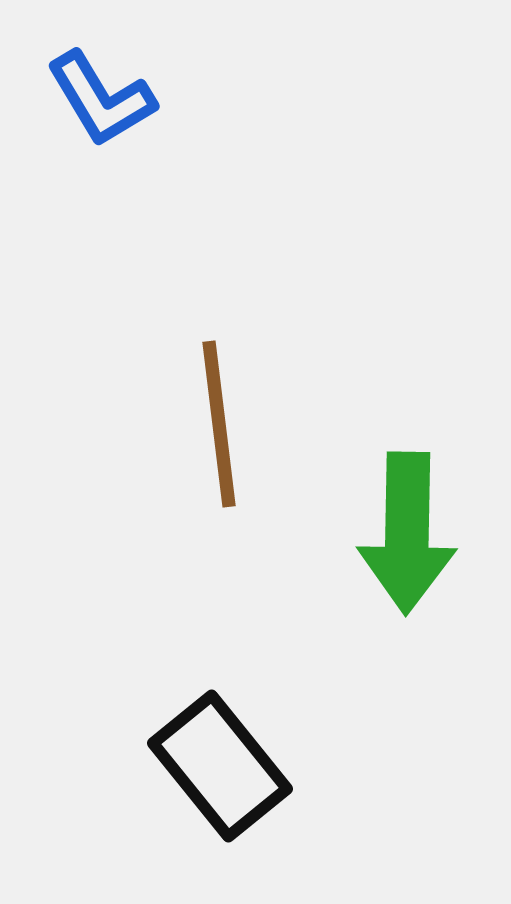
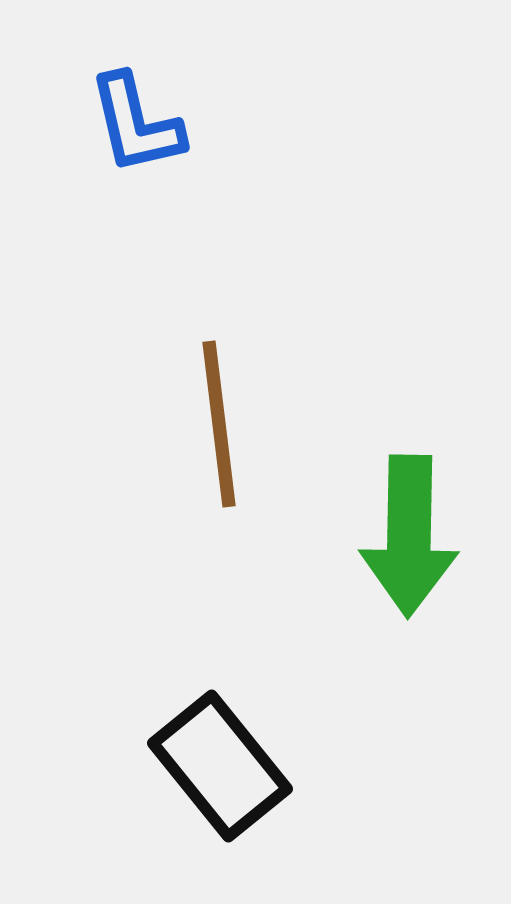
blue L-shape: moved 35 px right, 25 px down; rotated 18 degrees clockwise
green arrow: moved 2 px right, 3 px down
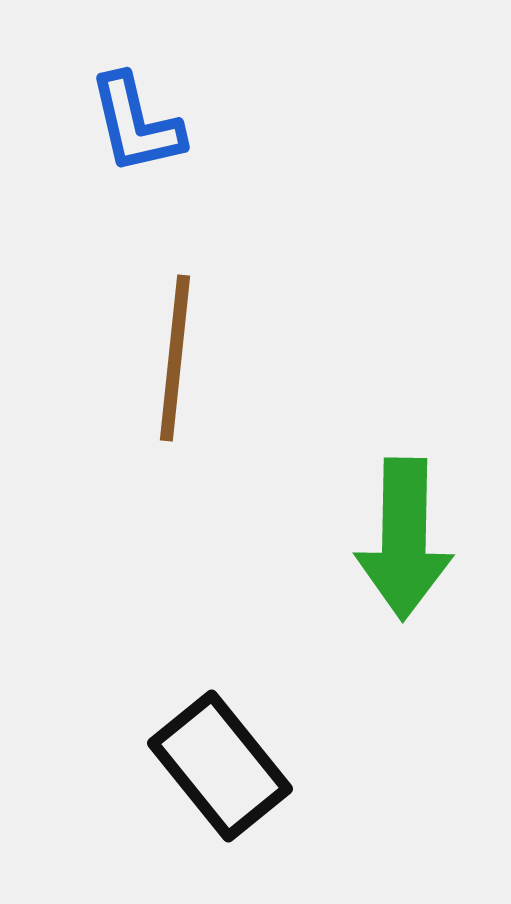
brown line: moved 44 px left, 66 px up; rotated 13 degrees clockwise
green arrow: moved 5 px left, 3 px down
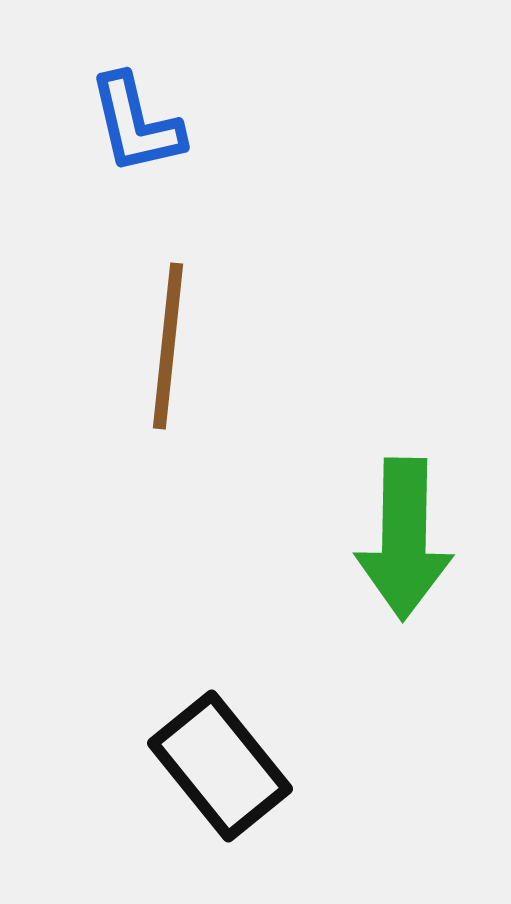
brown line: moved 7 px left, 12 px up
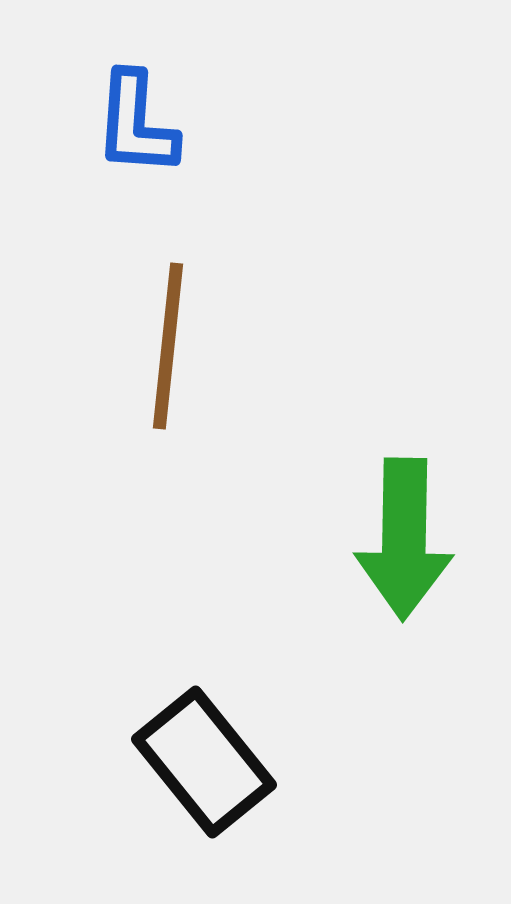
blue L-shape: rotated 17 degrees clockwise
black rectangle: moved 16 px left, 4 px up
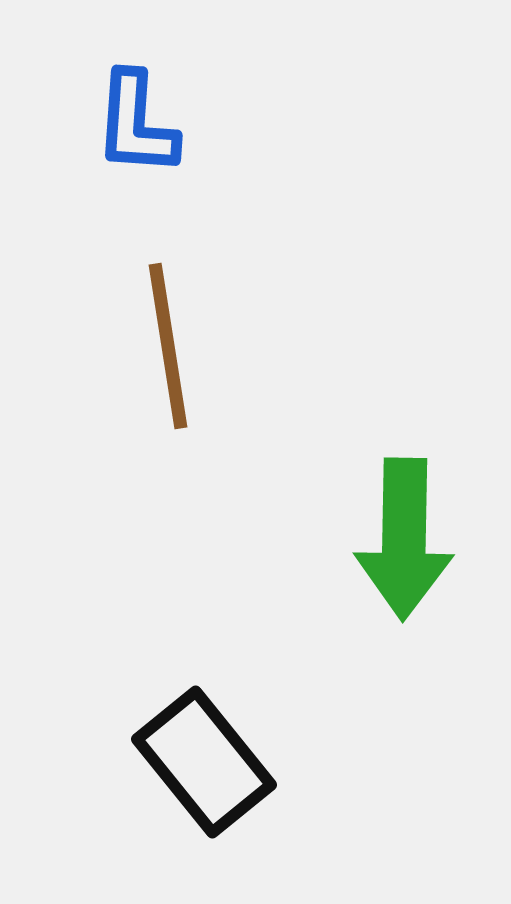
brown line: rotated 15 degrees counterclockwise
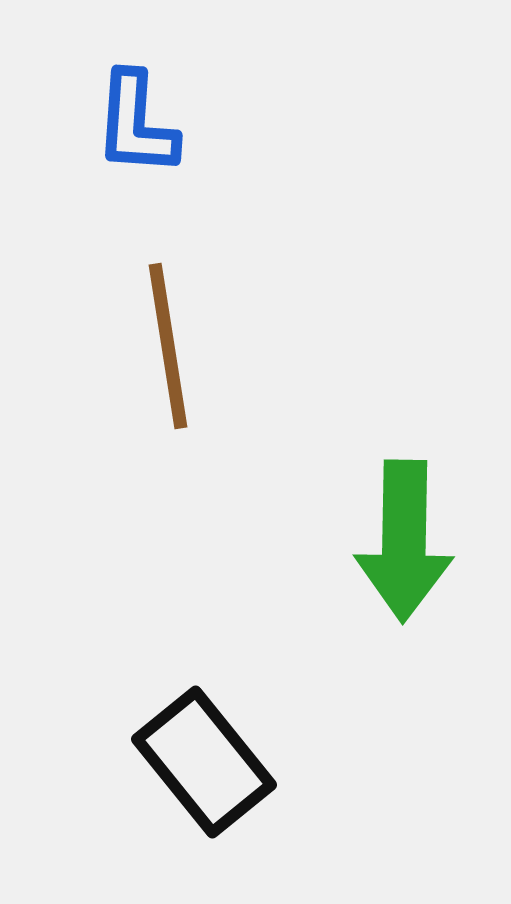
green arrow: moved 2 px down
